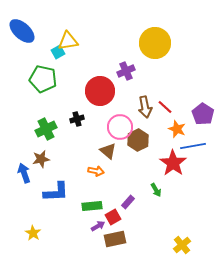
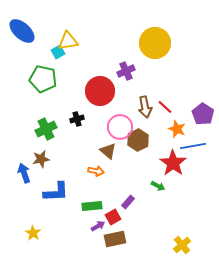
green arrow: moved 2 px right, 4 px up; rotated 32 degrees counterclockwise
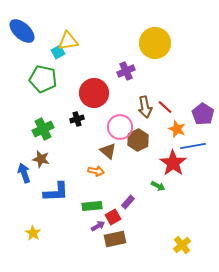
red circle: moved 6 px left, 2 px down
green cross: moved 3 px left
brown star: rotated 24 degrees clockwise
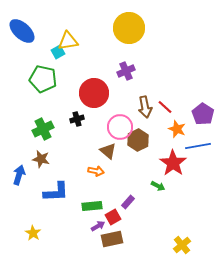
yellow circle: moved 26 px left, 15 px up
blue line: moved 5 px right
blue arrow: moved 5 px left, 2 px down; rotated 36 degrees clockwise
brown rectangle: moved 3 px left
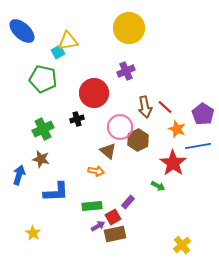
brown rectangle: moved 3 px right, 5 px up
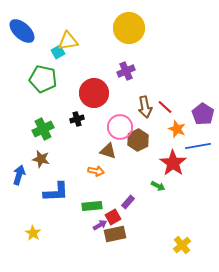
brown triangle: rotated 24 degrees counterclockwise
purple arrow: moved 2 px right, 1 px up
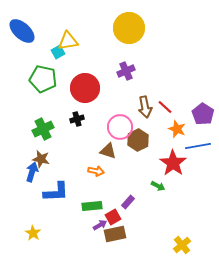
red circle: moved 9 px left, 5 px up
blue arrow: moved 13 px right, 3 px up
